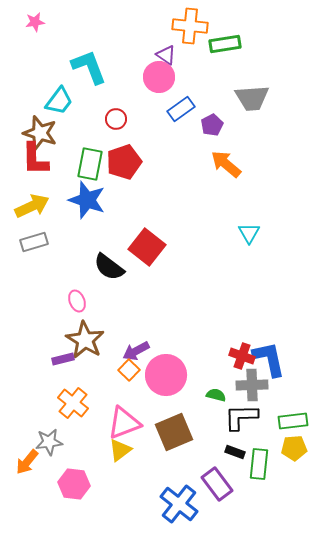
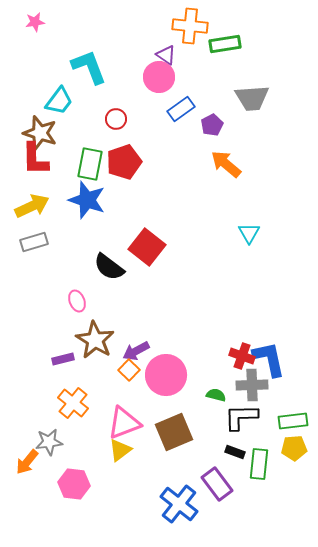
brown star at (85, 340): moved 10 px right
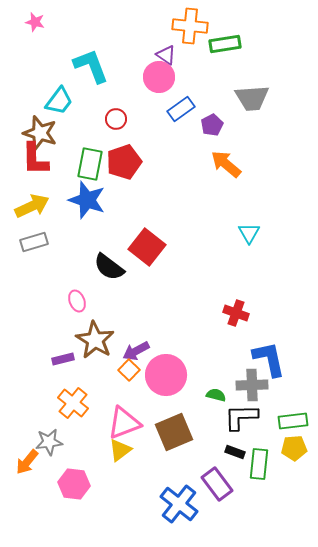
pink star at (35, 22): rotated 24 degrees clockwise
cyan L-shape at (89, 67): moved 2 px right, 1 px up
red cross at (242, 356): moved 6 px left, 43 px up
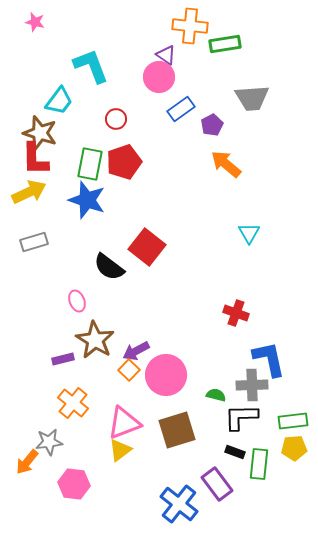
yellow arrow at (32, 206): moved 3 px left, 14 px up
brown square at (174, 432): moved 3 px right, 2 px up; rotated 6 degrees clockwise
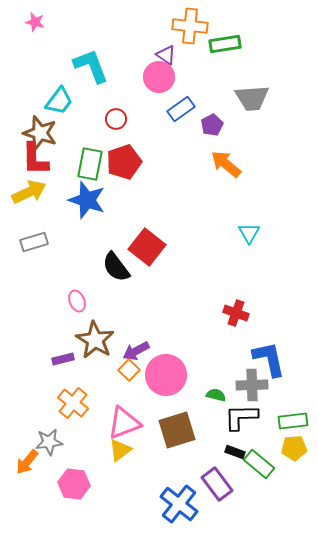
black semicircle at (109, 267): moved 7 px right; rotated 16 degrees clockwise
green rectangle at (259, 464): rotated 56 degrees counterclockwise
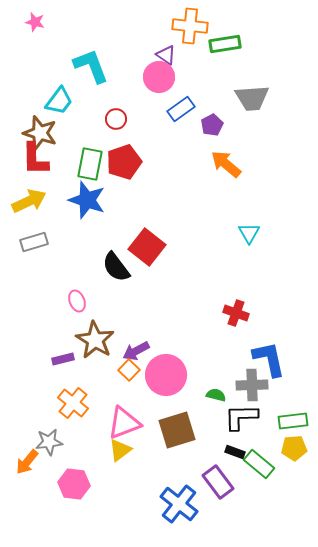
yellow arrow at (29, 192): moved 9 px down
purple rectangle at (217, 484): moved 1 px right, 2 px up
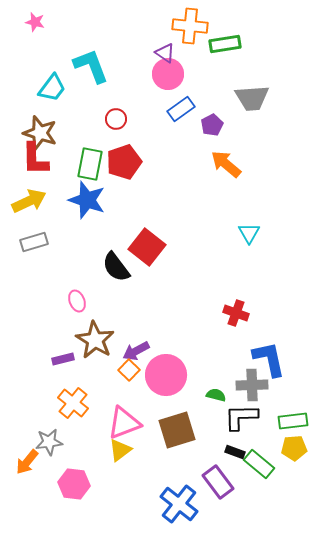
purple triangle at (166, 55): moved 1 px left, 2 px up
pink circle at (159, 77): moved 9 px right, 3 px up
cyan trapezoid at (59, 101): moved 7 px left, 13 px up
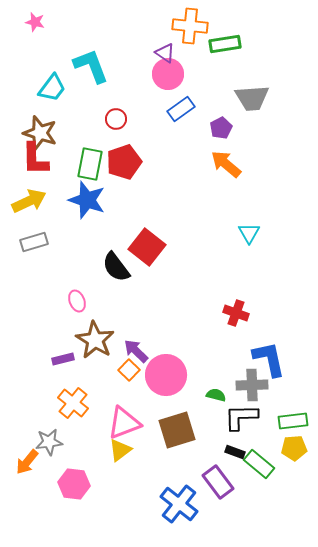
purple pentagon at (212, 125): moved 9 px right, 3 px down
purple arrow at (136, 351): rotated 72 degrees clockwise
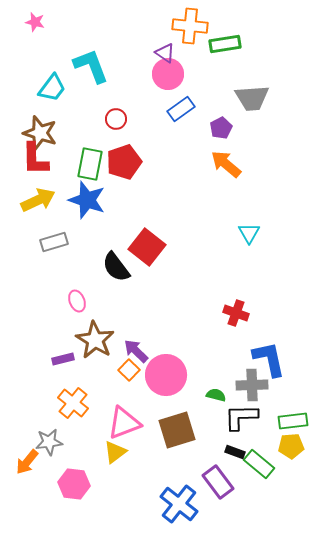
yellow arrow at (29, 201): moved 9 px right, 1 px up
gray rectangle at (34, 242): moved 20 px right
yellow pentagon at (294, 448): moved 3 px left, 2 px up
yellow triangle at (120, 450): moved 5 px left, 2 px down
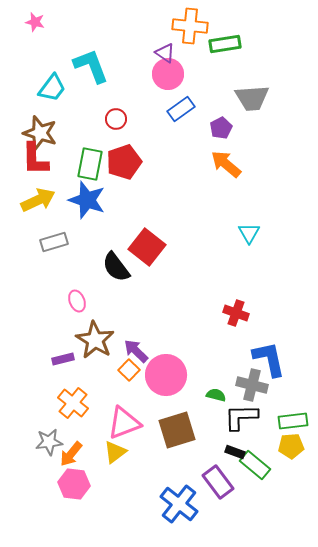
gray cross at (252, 385): rotated 16 degrees clockwise
orange arrow at (27, 462): moved 44 px right, 8 px up
green rectangle at (259, 464): moved 4 px left, 1 px down
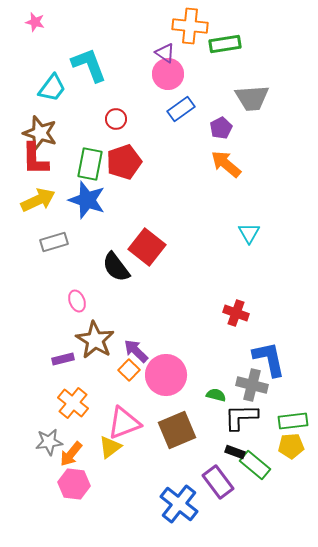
cyan L-shape at (91, 66): moved 2 px left, 1 px up
brown square at (177, 430): rotated 6 degrees counterclockwise
yellow triangle at (115, 452): moved 5 px left, 5 px up
